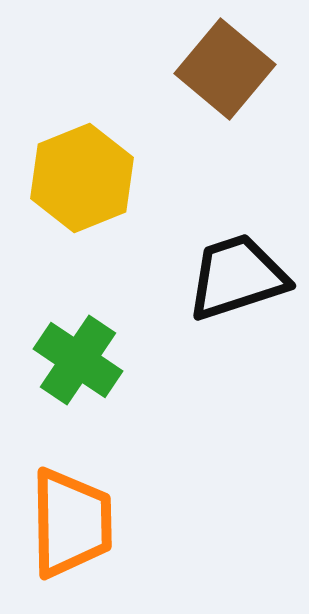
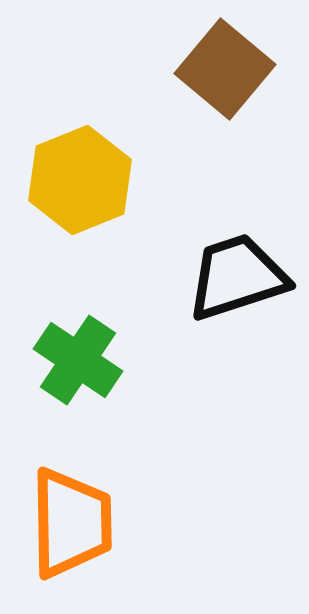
yellow hexagon: moved 2 px left, 2 px down
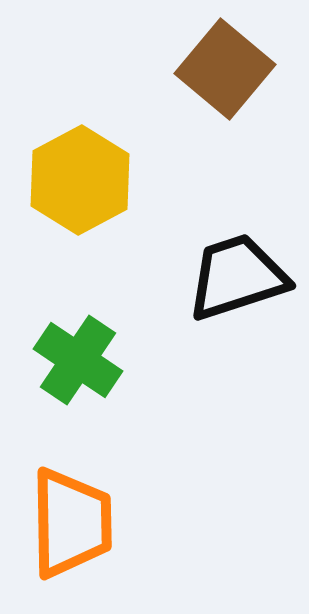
yellow hexagon: rotated 6 degrees counterclockwise
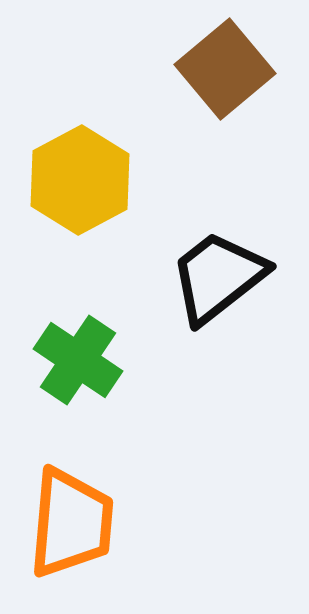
brown square: rotated 10 degrees clockwise
black trapezoid: moved 19 px left; rotated 20 degrees counterclockwise
orange trapezoid: rotated 6 degrees clockwise
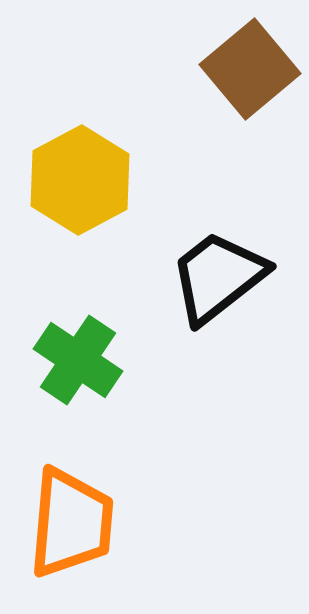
brown square: moved 25 px right
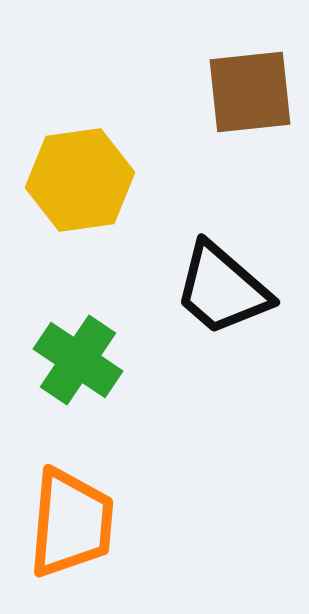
brown square: moved 23 px down; rotated 34 degrees clockwise
yellow hexagon: rotated 20 degrees clockwise
black trapezoid: moved 4 px right, 12 px down; rotated 101 degrees counterclockwise
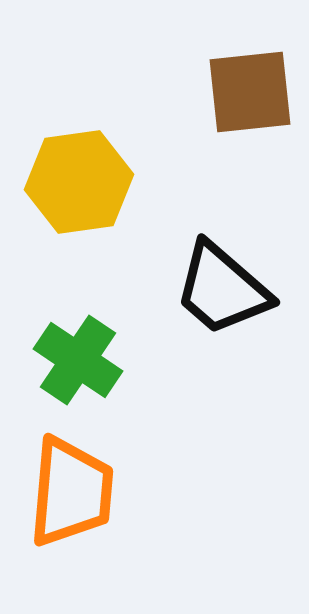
yellow hexagon: moved 1 px left, 2 px down
orange trapezoid: moved 31 px up
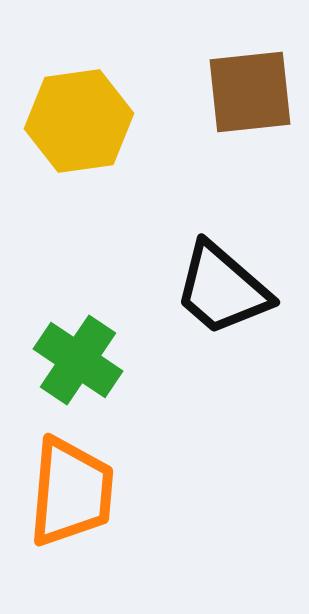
yellow hexagon: moved 61 px up
